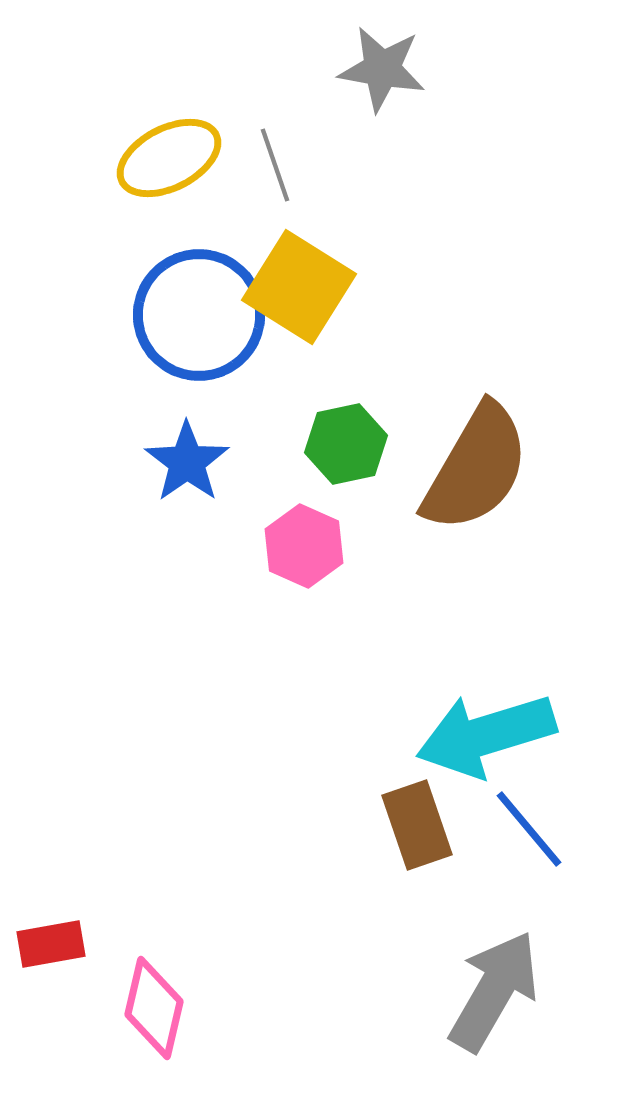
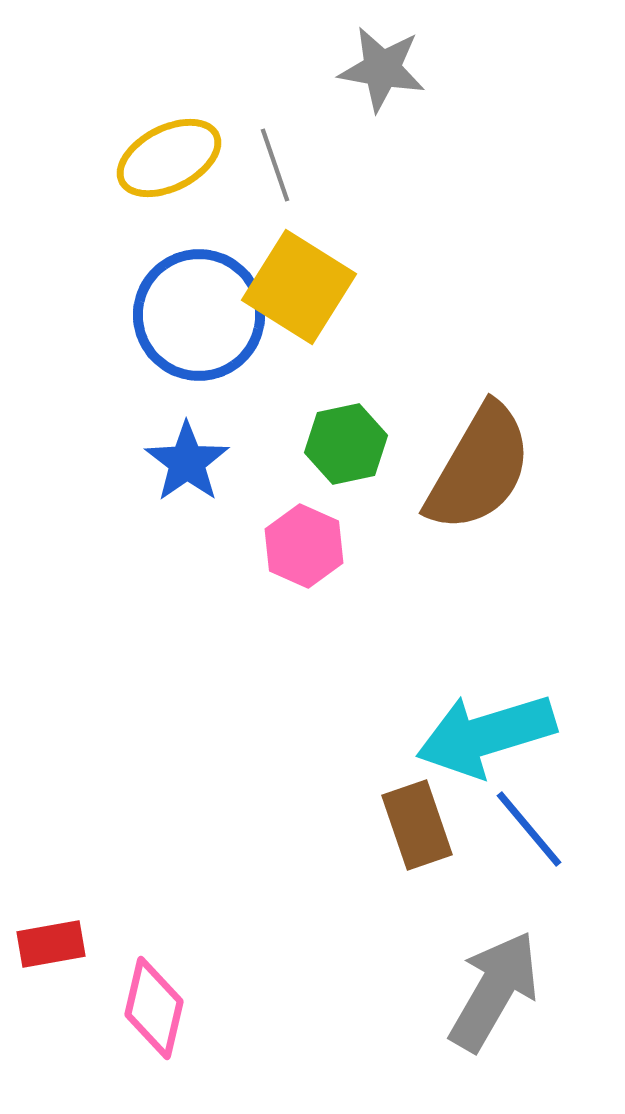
brown semicircle: moved 3 px right
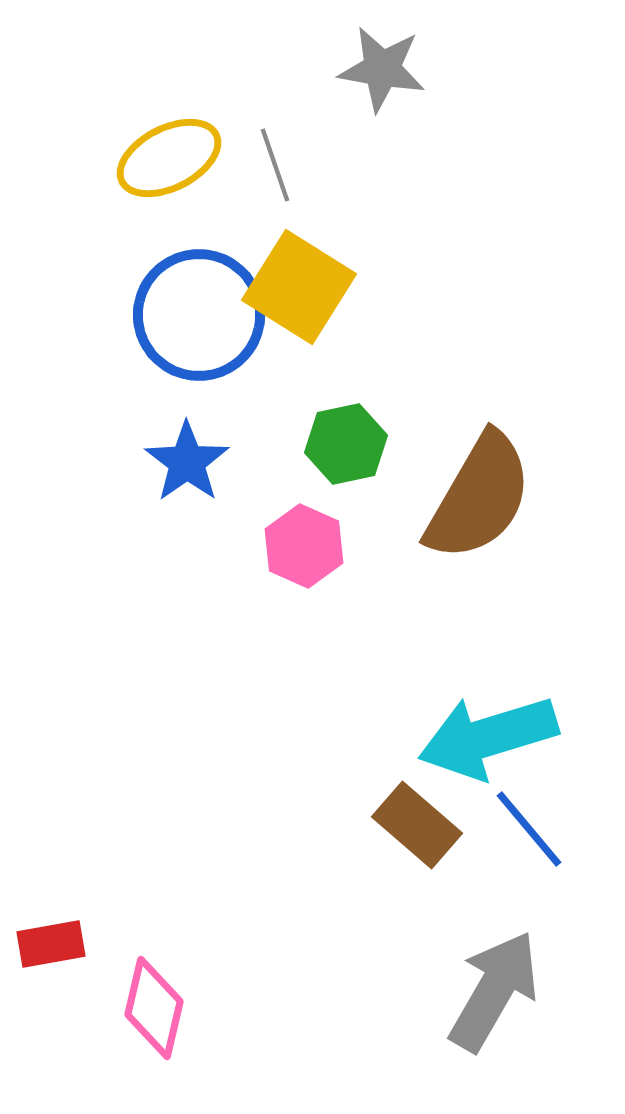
brown semicircle: moved 29 px down
cyan arrow: moved 2 px right, 2 px down
brown rectangle: rotated 30 degrees counterclockwise
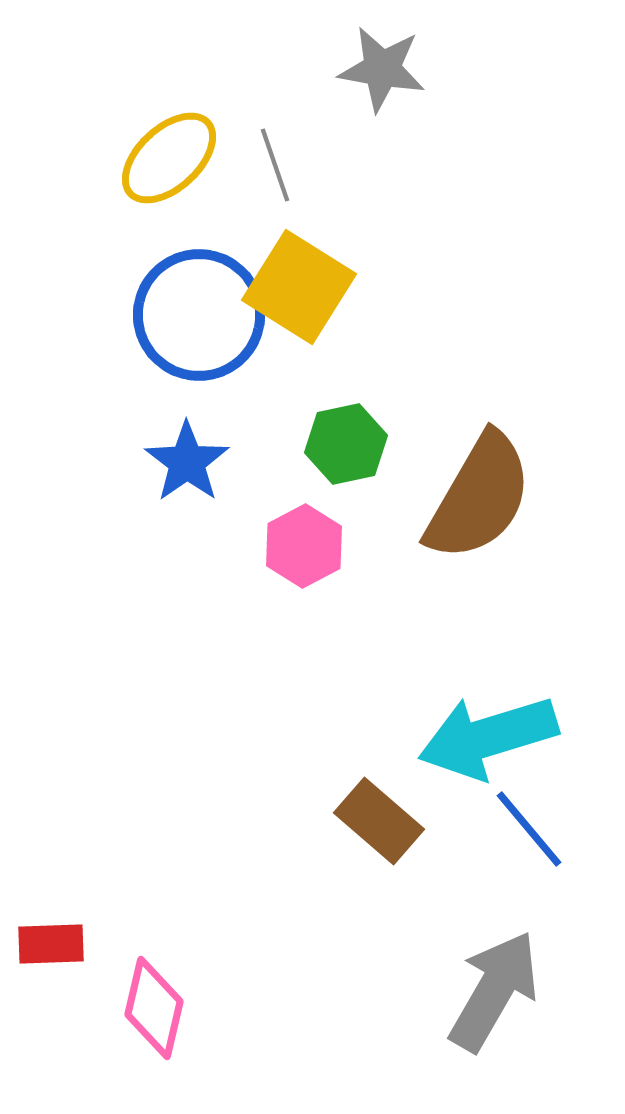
yellow ellipse: rotated 16 degrees counterclockwise
pink hexagon: rotated 8 degrees clockwise
brown rectangle: moved 38 px left, 4 px up
red rectangle: rotated 8 degrees clockwise
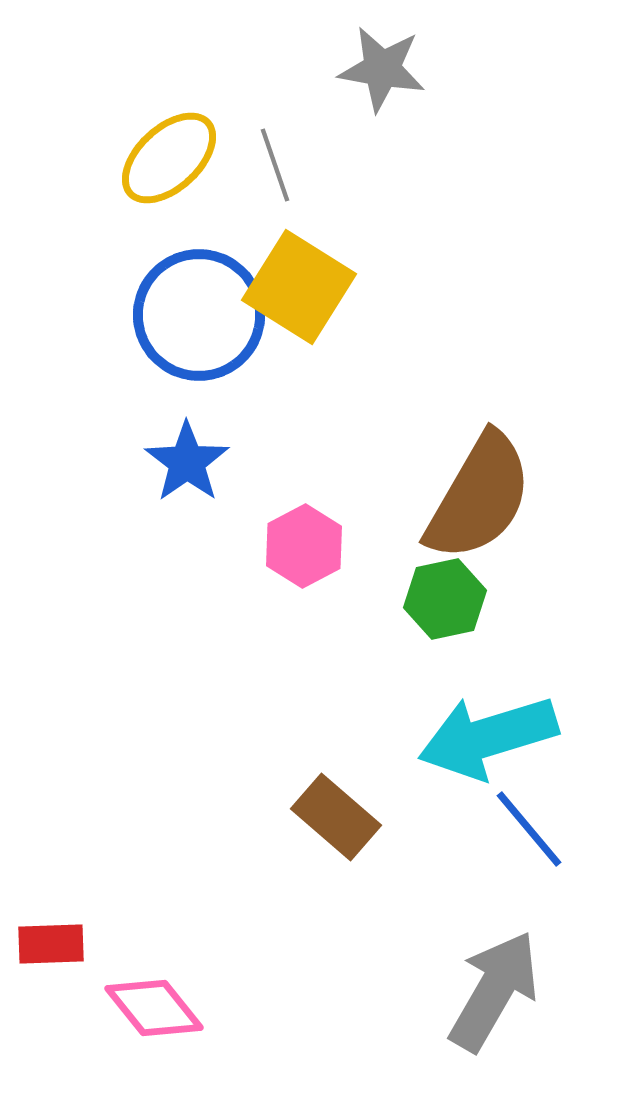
green hexagon: moved 99 px right, 155 px down
brown rectangle: moved 43 px left, 4 px up
pink diamond: rotated 52 degrees counterclockwise
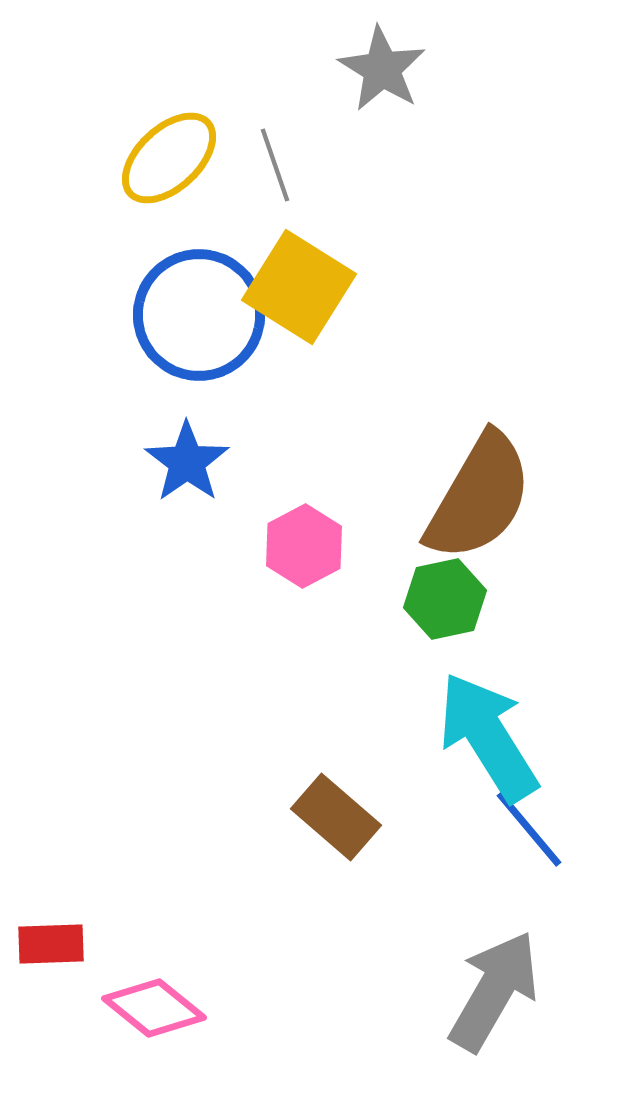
gray star: rotated 22 degrees clockwise
cyan arrow: rotated 75 degrees clockwise
pink diamond: rotated 12 degrees counterclockwise
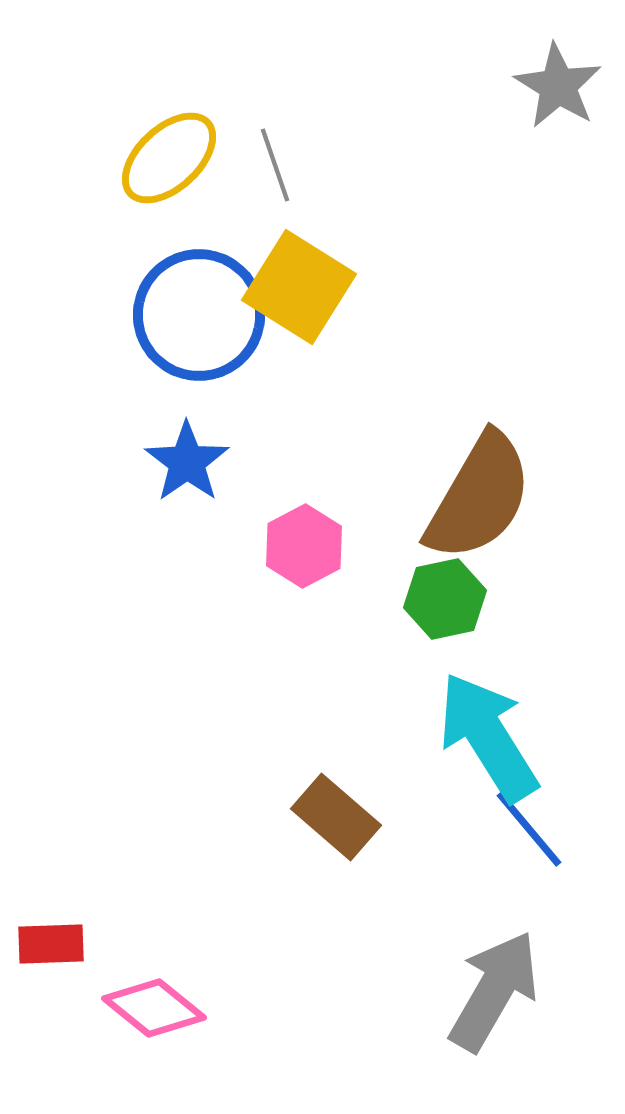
gray star: moved 176 px right, 17 px down
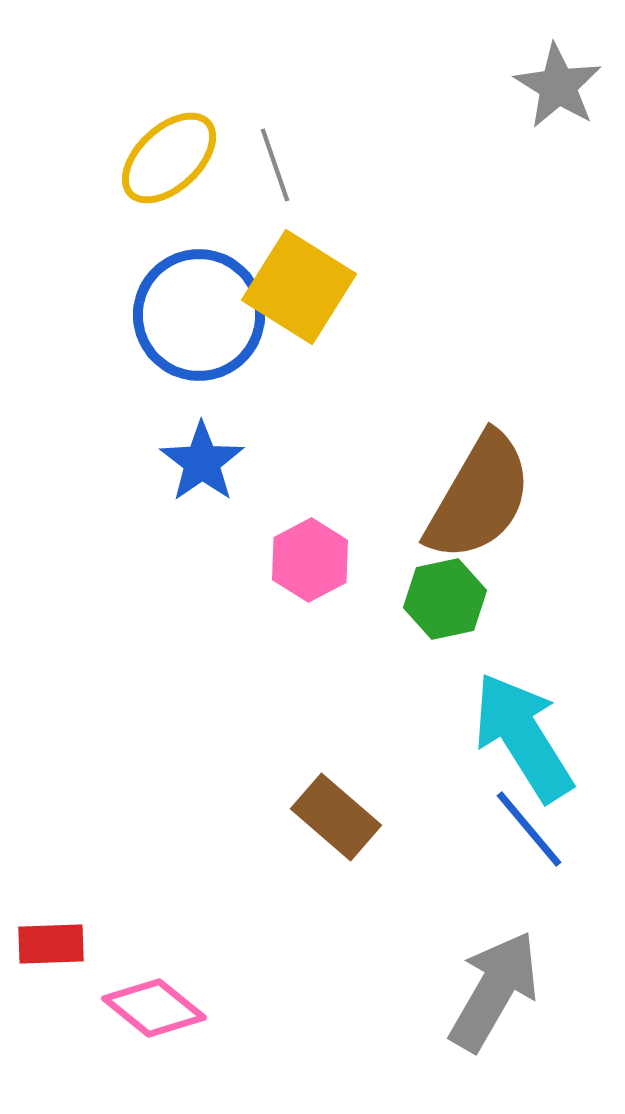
blue star: moved 15 px right
pink hexagon: moved 6 px right, 14 px down
cyan arrow: moved 35 px right
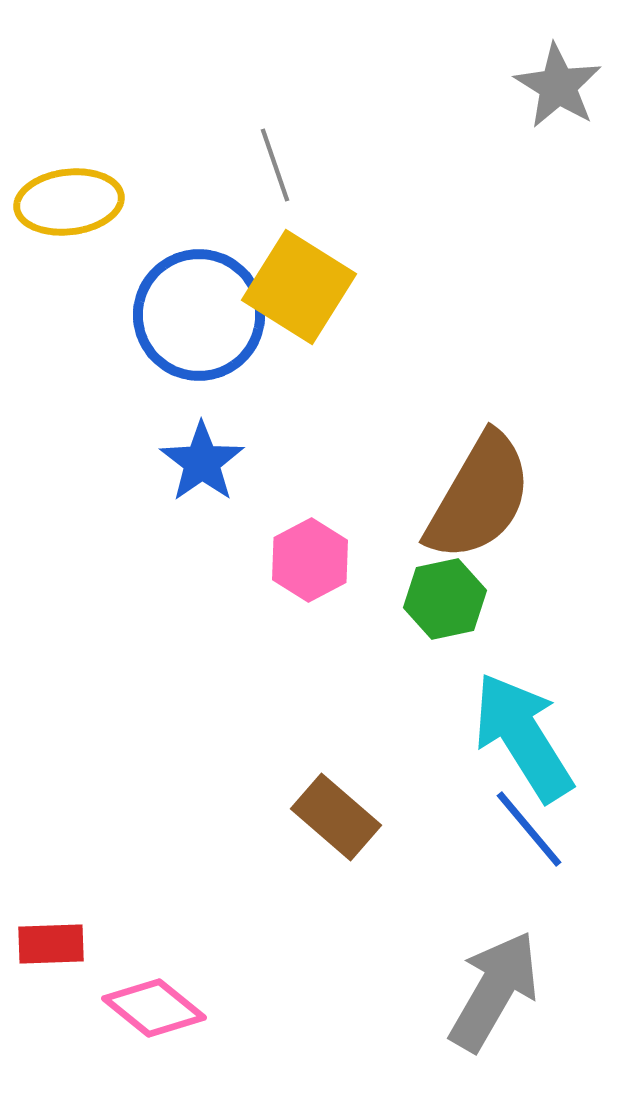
yellow ellipse: moved 100 px left, 44 px down; rotated 36 degrees clockwise
